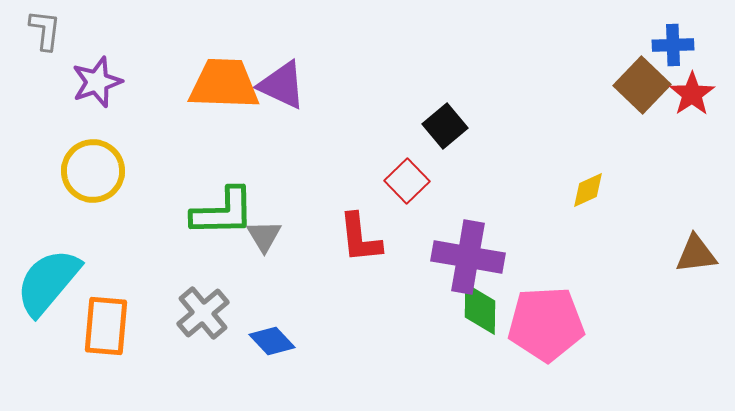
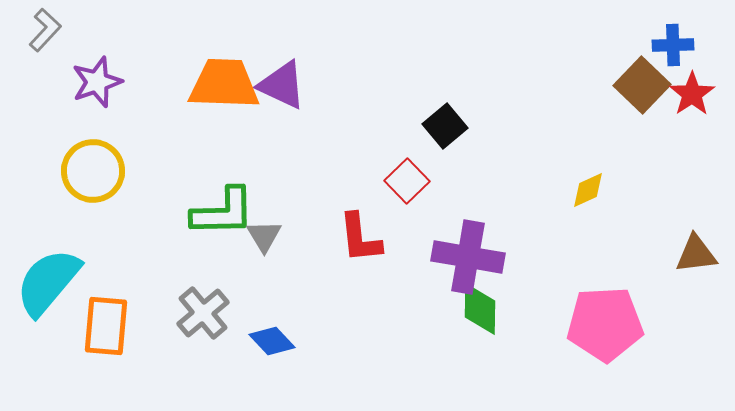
gray L-shape: rotated 36 degrees clockwise
pink pentagon: moved 59 px right
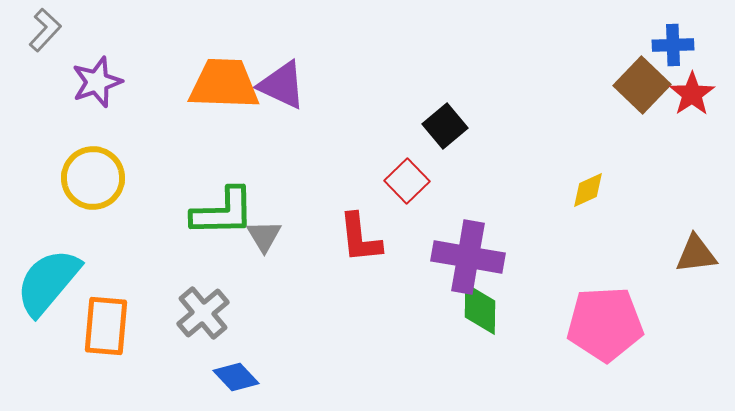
yellow circle: moved 7 px down
blue diamond: moved 36 px left, 36 px down
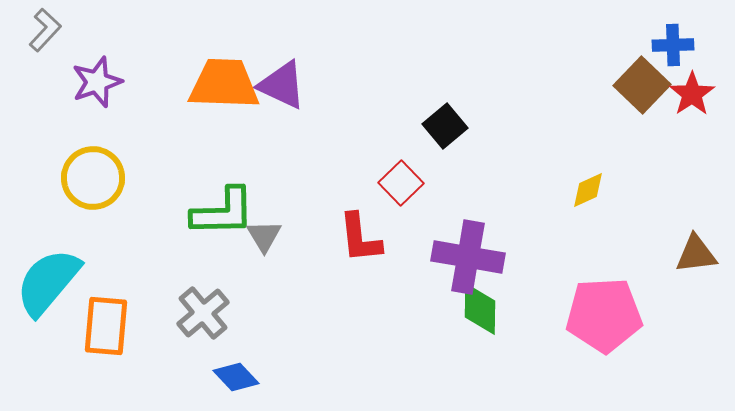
red square: moved 6 px left, 2 px down
pink pentagon: moved 1 px left, 9 px up
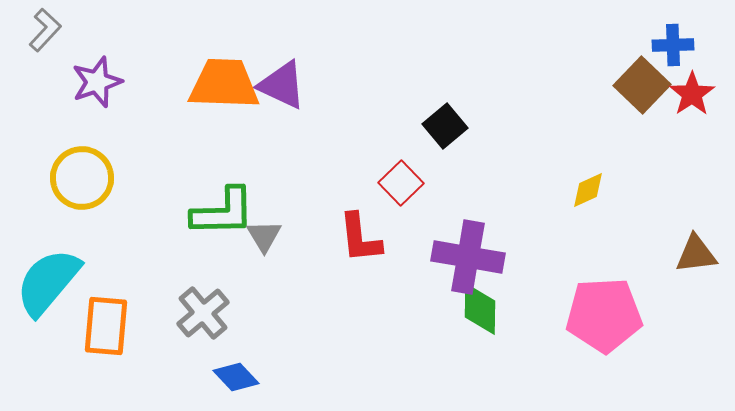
yellow circle: moved 11 px left
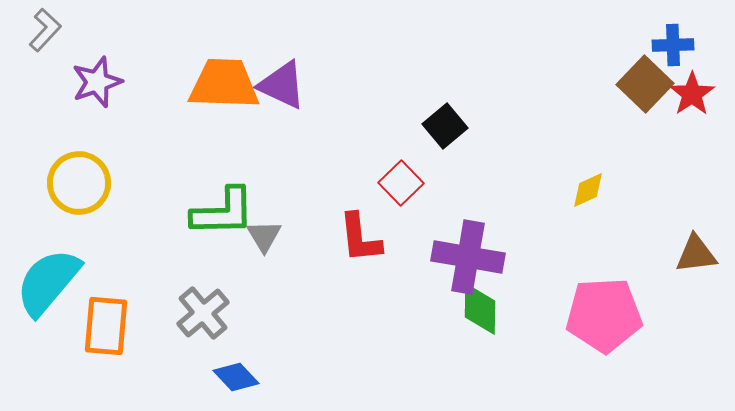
brown square: moved 3 px right, 1 px up
yellow circle: moved 3 px left, 5 px down
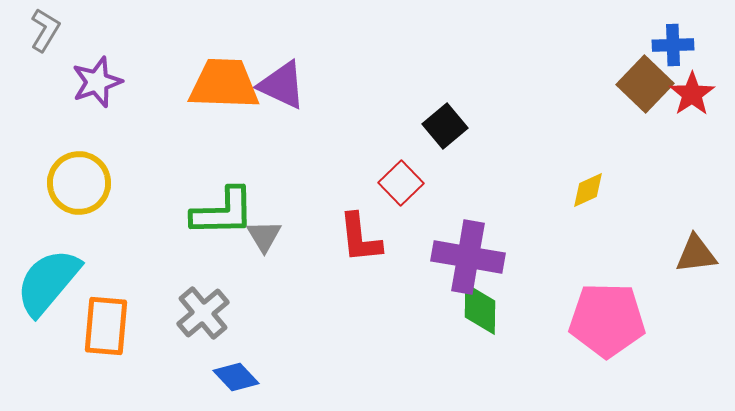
gray L-shape: rotated 12 degrees counterclockwise
pink pentagon: moved 3 px right, 5 px down; rotated 4 degrees clockwise
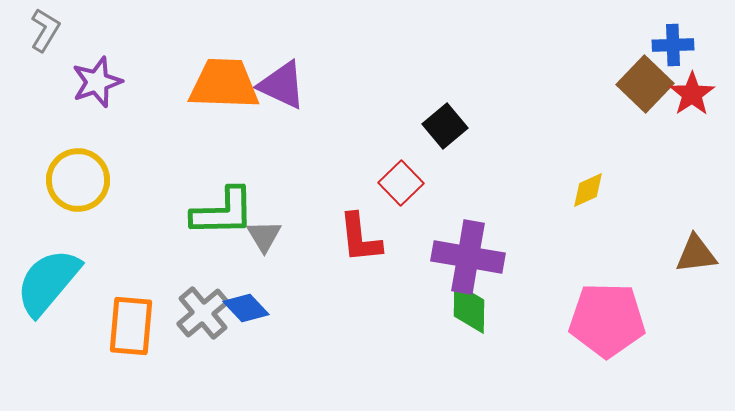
yellow circle: moved 1 px left, 3 px up
green diamond: moved 11 px left, 1 px up
orange rectangle: moved 25 px right
blue diamond: moved 10 px right, 69 px up
